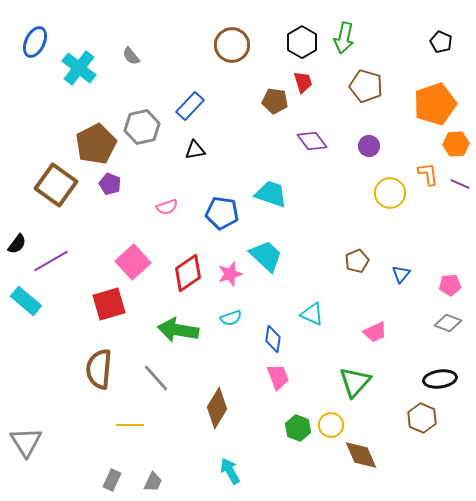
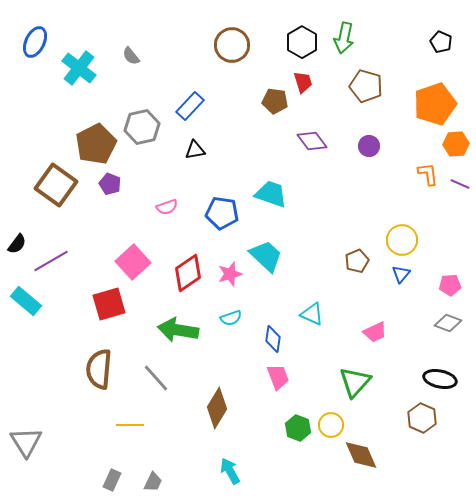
yellow circle at (390, 193): moved 12 px right, 47 px down
black ellipse at (440, 379): rotated 20 degrees clockwise
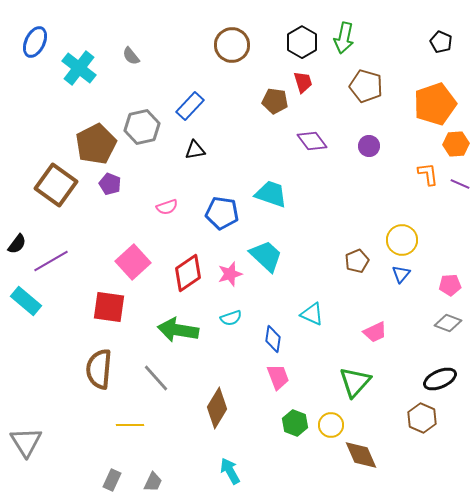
red square at (109, 304): moved 3 px down; rotated 24 degrees clockwise
black ellipse at (440, 379): rotated 36 degrees counterclockwise
green hexagon at (298, 428): moved 3 px left, 5 px up
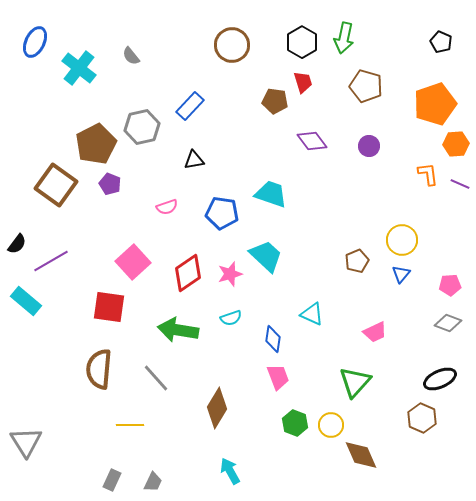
black triangle at (195, 150): moved 1 px left, 10 px down
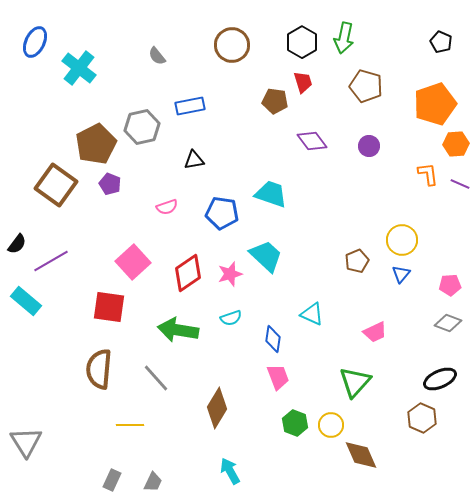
gray semicircle at (131, 56): moved 26 px right
blue rectangle at (190, 106): rotated 36 degrees clockwise
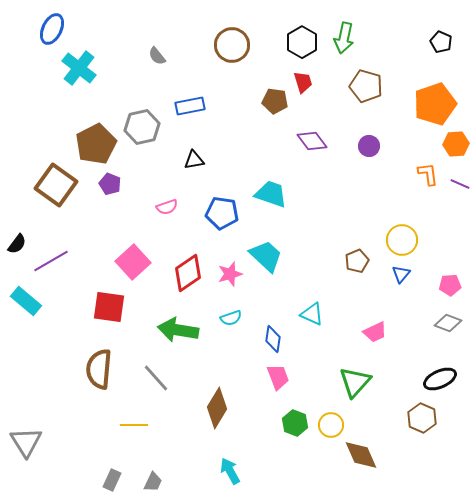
blue ellipse at (35, 42): moved 17 px right, 13 px up
yellow line at (130, 425): moved 4 px right
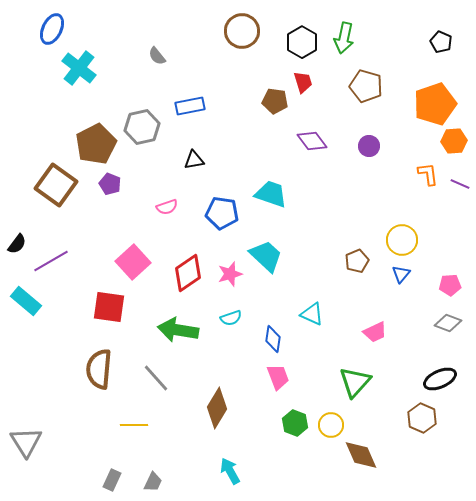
brown circle at (232, 45): moved 10 px right, 14 px up
orange hexagon at (456, 144): moved 2 px left, 3 px up
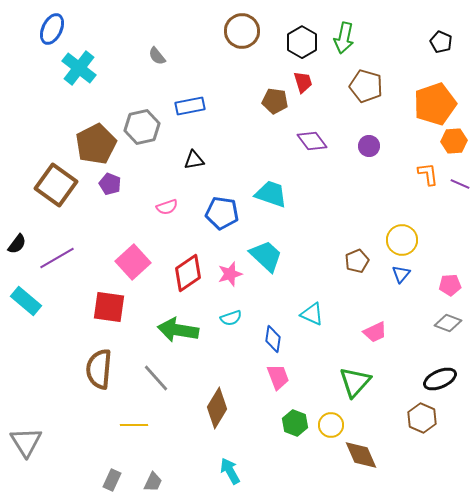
purple line at (51, 261): moved 6 px right, 3 px up
